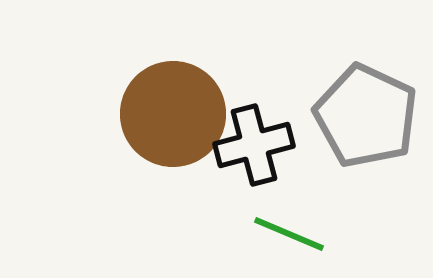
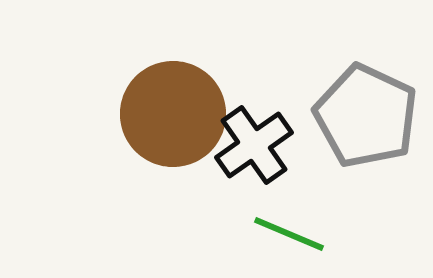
black cross: rotated 20 degrees counterclockwise
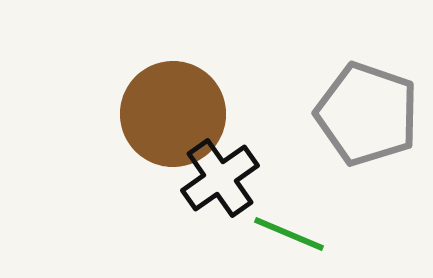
gray pentagon: moved 1 px right, 2 px up; rotated 6 degrees counterclockwise
black cross: moved 34 px left, 33 px down
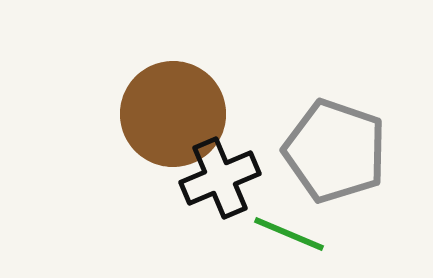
gray pentagon: moved 32 px left, 37 px down
black cross: rotated 12 degrees clockwise
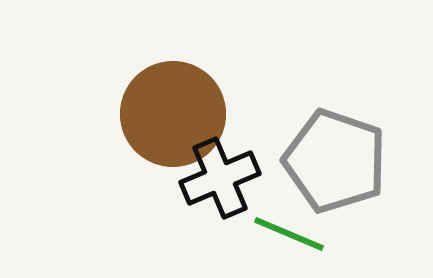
gray pentagon: moved 10 px down
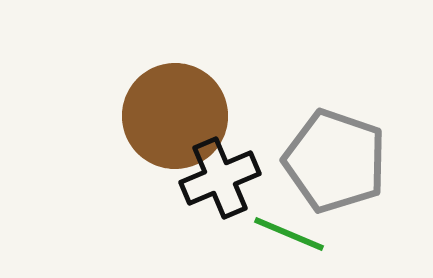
brown circle: moved 2 px right, 2 px down
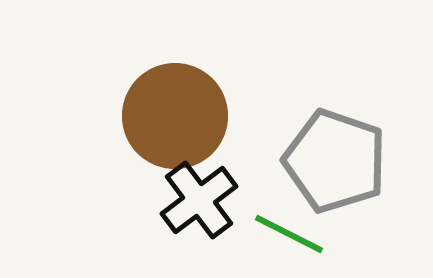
black cross: moved 21 px left, 22 px down; rotated 14 degrees counterclockwise
green line: rotated 4 degrees clockwise
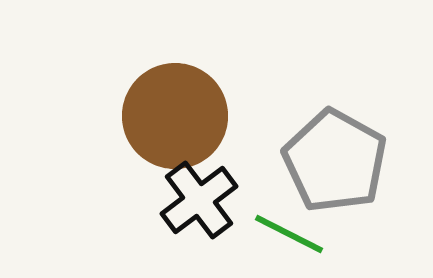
gray pentagon: rotated 10 degrees clockwise
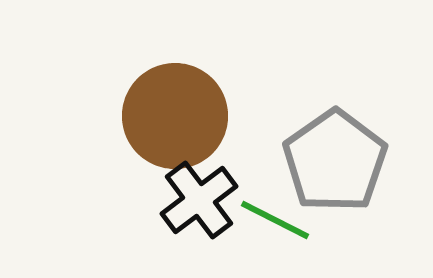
gray pentagon: rotated 8 degrees clockwise
green line: moved 14 px left, 14 px up
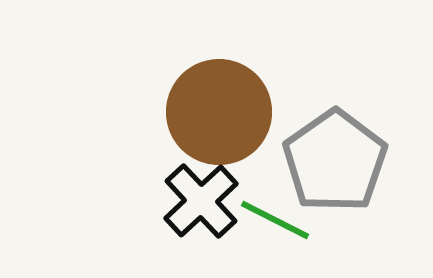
brown circle: moved 44 px right, 4 px up
black cross: moved 2 px right, 1 px down; rotated 6 degrees counterclockwise
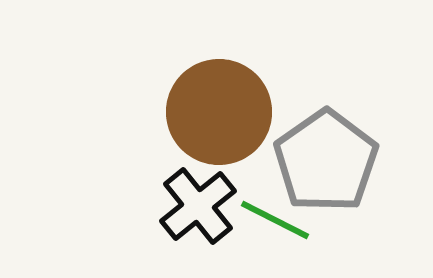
gray pentagon: moved 9 px left
black cross: moved 3 px left, 5 px down; rotated 4 degrees clockwise
